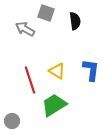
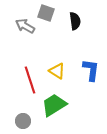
gray arrow: moved 3 px up
gray circle: moved 11 px right
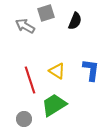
gray square: rotated 36 degrees counterclockwise
black semicircle: rotated 30 degrees clockwise
gray circle: moved 1 px right, 2 px up
